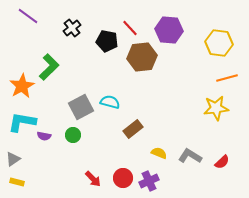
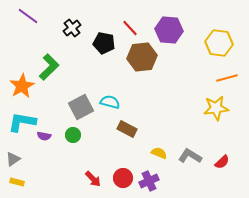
black pentagon: moved 3 px left, 2 px down
brown rectangle: moved 6 px left; rotated 66 degrees clockwise
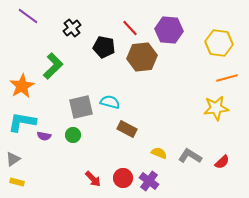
black pentagon: moved 4 px down
green L-shape: moved 4 px right, 1 px up
gray square: rotated 15 degrees clockwise
purple cross: rotated 30 degrees counterclockwise
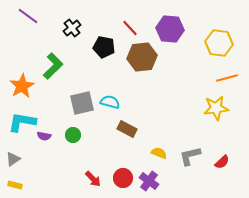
purple hexagon: moved 1 px right, 1 px up
gray square: moved 1 px right, 4 px up
gray L-shape: rotated 45 degrees counterclockwise
yellow rectangle: moved 2 px left, 3 px down
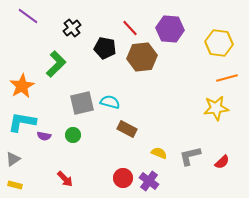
black pentagon: moved 1 px right, 1 px down
green L-shape: moved 3 px right, 2 px up
red arrow: moved 28 px left
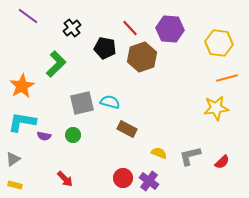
brown hexagon: rotated 12 degrees counterclockwise
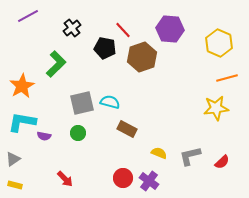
purple line: rotated 65 degrees counterclockwise
red line: moved 7 px left, 2 px down
yellow hexagon: rotated 16 degrees clockwise
green circle: moved 5 px right, 2 px up
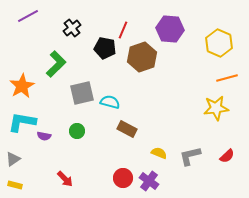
red line: rotated 66 degrees clockwise
gray square: moved 10 px up
green circle: moved 1 px left, 2 px up
red semicircle: moved 5 px right, 6 px up
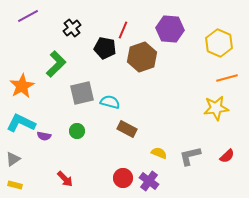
cyan L-shape: moved 1 px left, 1 px down; rotated 16 degrees clockwise
